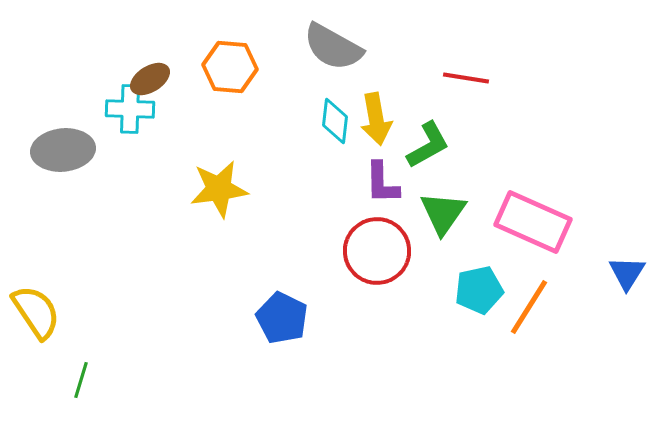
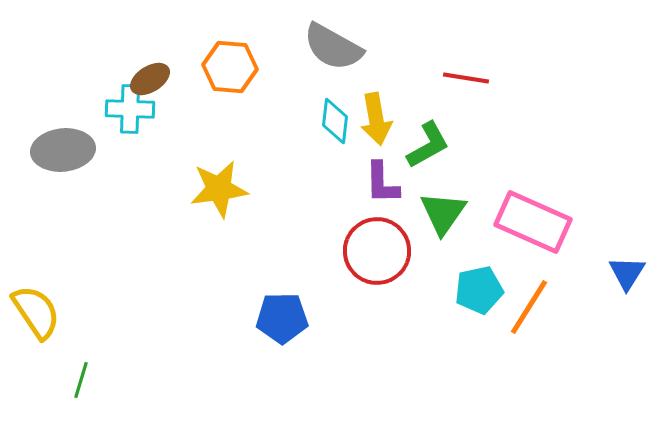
blue pentagon: rotated 27 degrees counterclockwise
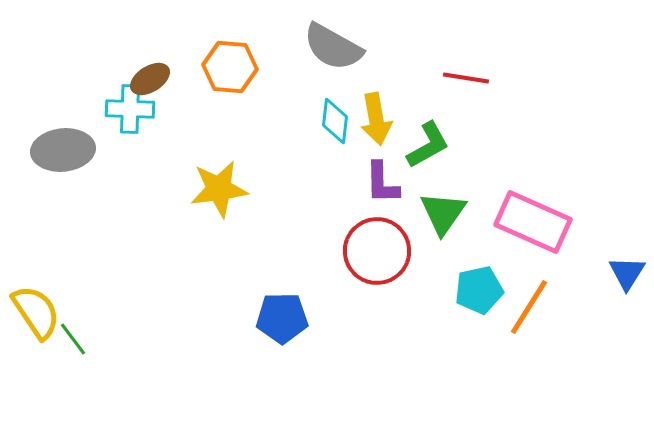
green line: moved 8 px left, 41 px up; rotated 54 degrees counterclockwise
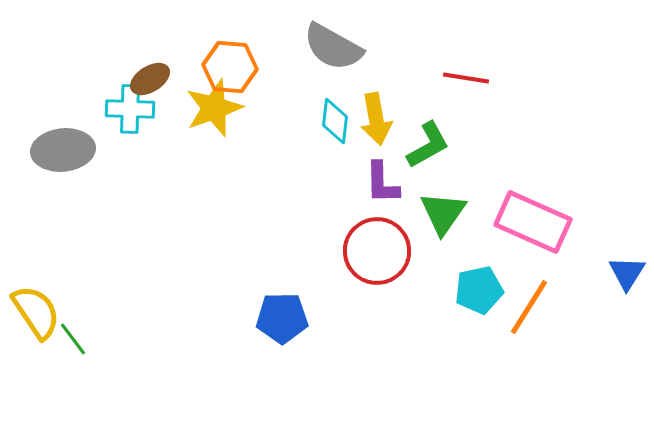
yellow star: moved 5 px left, 81 px up; rotated 12 degrees counterclockwise
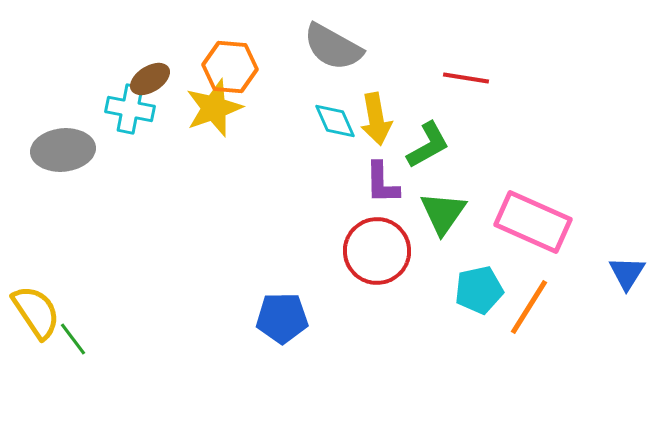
cyan cross: rotated 9 degrees clockwise
cyan diamond: rotated 30 degrees counterclockwise
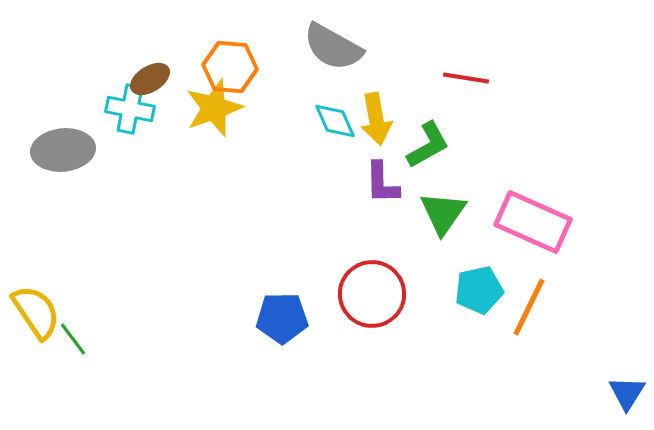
red circle: moved 5 px left, 43 px down
blue triangle: moved 120 px down
orange line: rotated 6 degrees counterclockwise
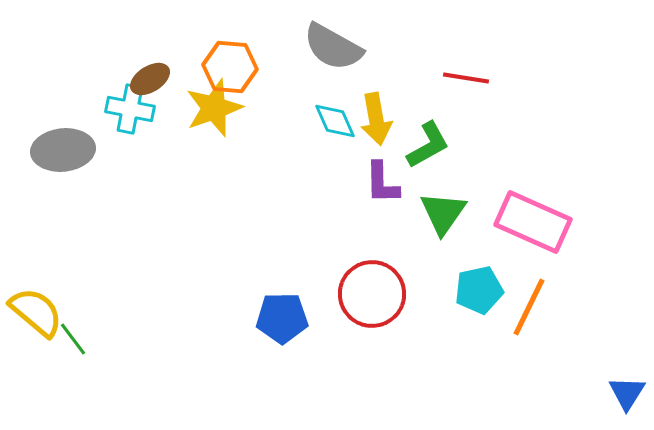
yellow semicircle: rotated 16 degrees counterclockwise
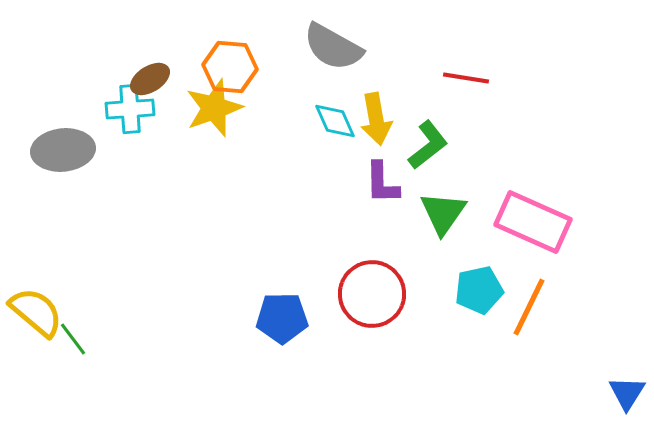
cyan cross: rotated 15 degrees counterclockwise
green L-shape: rotated 9 degrees counterclockwise
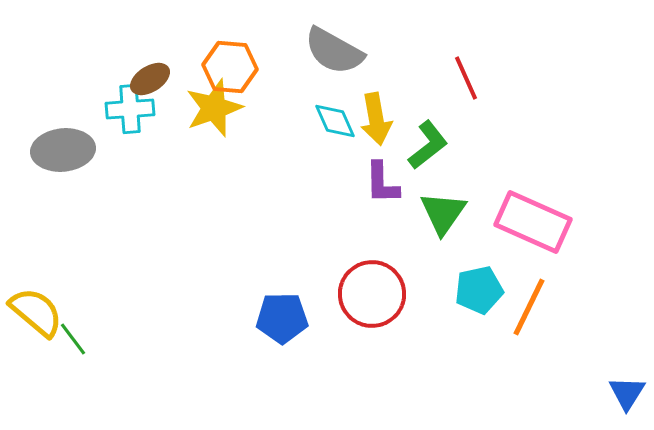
gray semicircle: moved 1 px right, 4 px down
red line: rotated 57 degrees clockwise
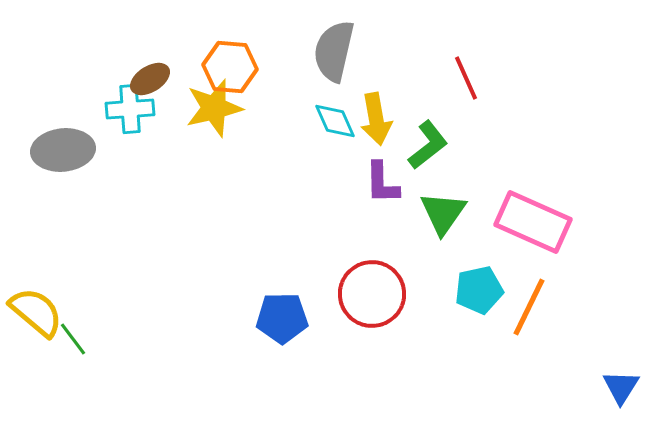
gray semicircle: rotated 74 degrees clockwise
yellow star: rotated 6 degrees clockwise
blue triangle: moved 6 px left, 6 px up
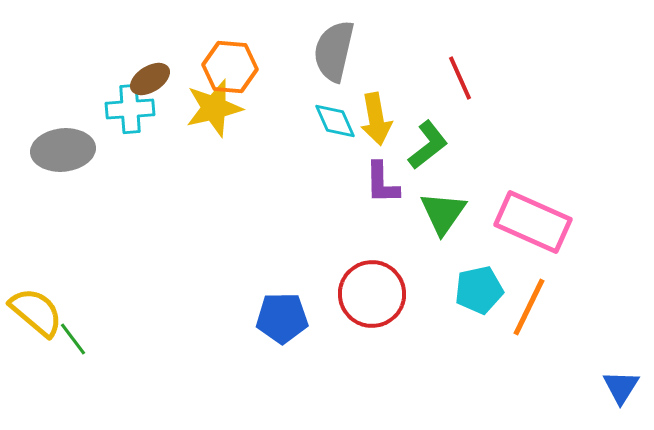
red line: moved 6 px left
